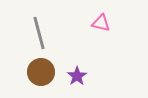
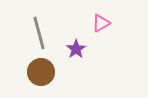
pink triangle: rotated 42 degrees counterclockwise
purple star: moved 1 px left, 27 px up
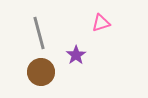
pink triangle: rotated 12 degrees clockwise
purple star: moved 6 px down
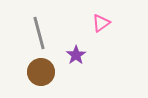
pink triangle: rotated 18 degrees counterclockwise
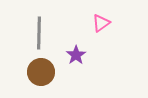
gray line: rotated 16 degrees clockwise
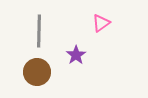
gray line: moved 2 px up
brown circle: moved 4 px left
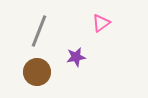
gray line: rotated 20 degrees clockwise
purple star: moved 2 px down; rotated 24 degrees clockwise
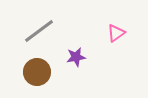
pink triangle: moved 15 px right, 10 px down
gray line: rotated 32 degrees clockwise
